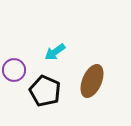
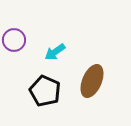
purple circle: moved 30 px up
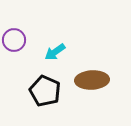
brown ellipse: moved 1 px up; rotated 64 degrees clockwise
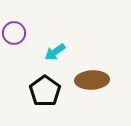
purple circle: moved 7 px up
black pentagon: rotated 12 degrees clockwise
